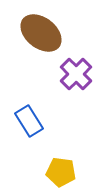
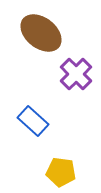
blue rectangle: moved 4 px right; rotated 16 degrees counterclockwise
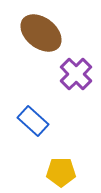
yellow pentagon: rotated 8 degrees counterclockwise
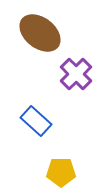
brown ellipse: moved 1 px left
blue rectangle: moved 3 px right
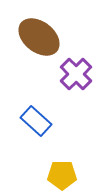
brown ellipse: moved 1 px left, 4 px down
yellow pentagon: moved 1 px right, 3 px down
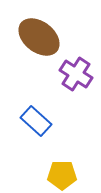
purple cross: rotated 12 degrees counterclockwise
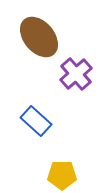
brown ellipse: rotated 12 degrees clockwise
purple cross: rotated 16 degrees clockwise
